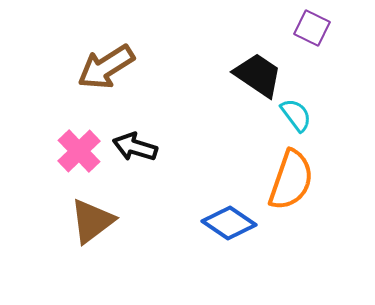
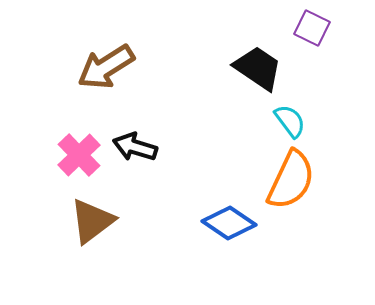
black trapezoid: moved 7 px up
cyan semicircle: moved 6 px left, 6 px down
pink cross: moved 4 px down
orange semicircle: rotated 6 degrees clockwise
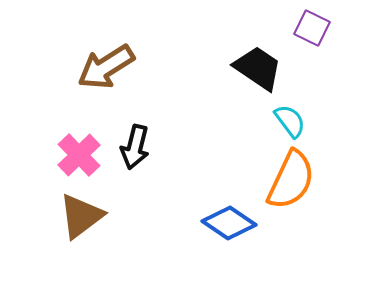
black arrow: rotated 93 degrees counterclockwise
brown triangle: moved 11 px left, 5 px up
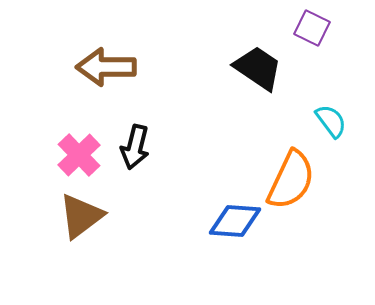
brown arrow: rotated 32 degrees clockwise
cyan semicircle: moved 41 px right
blue diamond: moved 6 px right, 2 px up; rotated 30 degrees counterclockwise
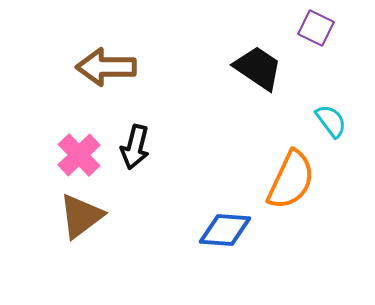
purple square: moved 4 px right
blue diamond: moved 10 px left, 9 px down
